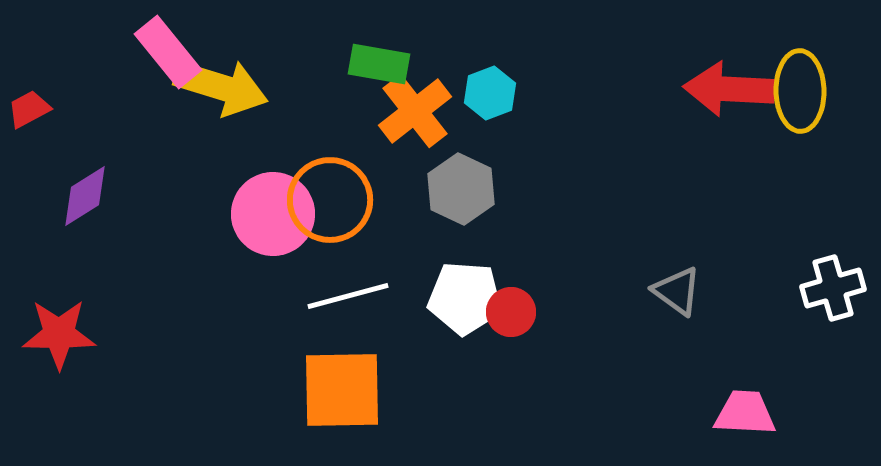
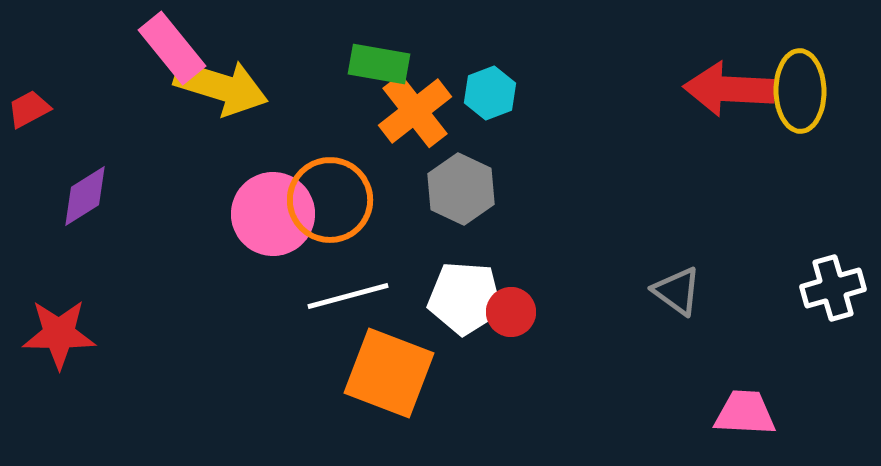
pink rectangle: moved 4 px right, 4 px up
orange square: moved 47 px right, 17 px up; rotated 22 degrees clockwise
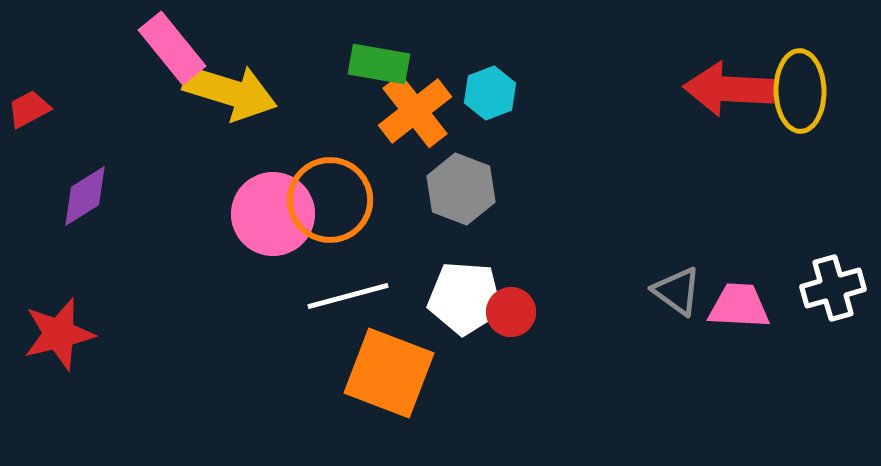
yellow arrow: moved 9 px right, 5 px down
gray hexagon: rotated 4 degrees counterclockwise
red star: rotated 14 degrees counterclockwise
pink trapezoid: moved 6 px left, 107 px up
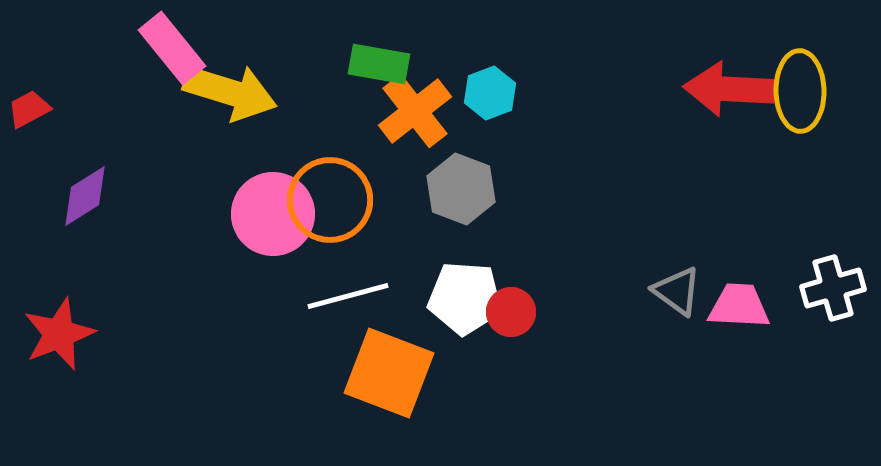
red star: rotated 8 degrees counterclockwise
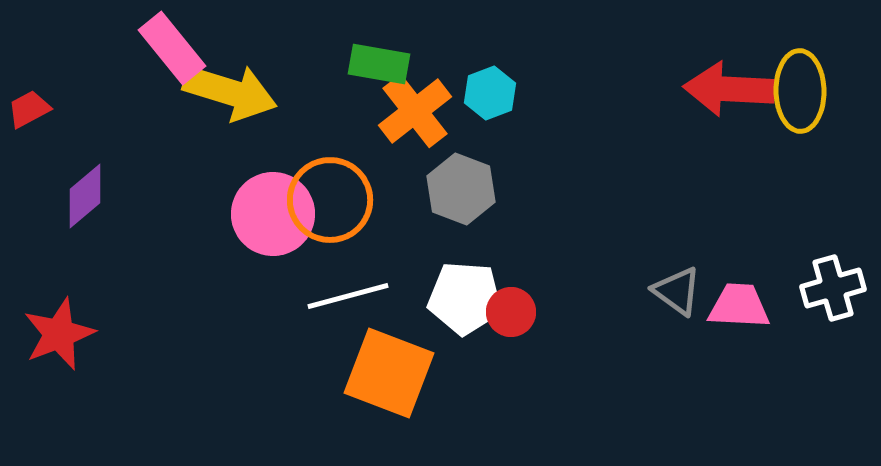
purple diamond: rotated 8 degrees counterclockwise
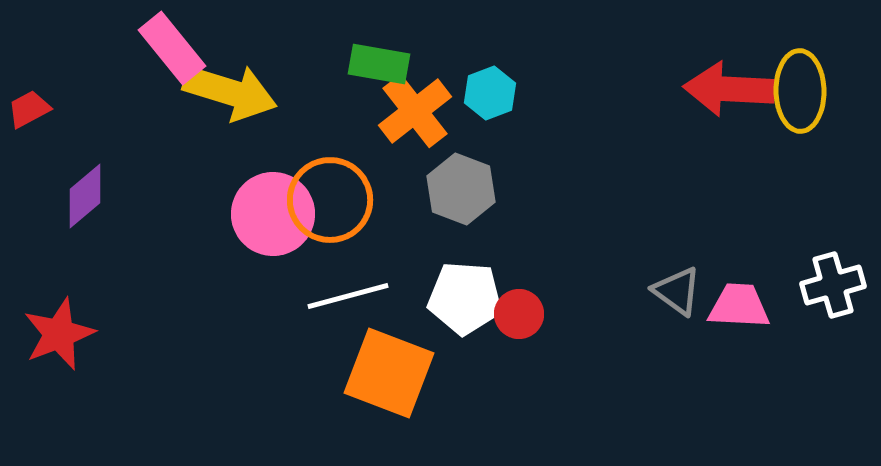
white cross: moved 3 px up
red circle: moved 8 px right, 2 px down
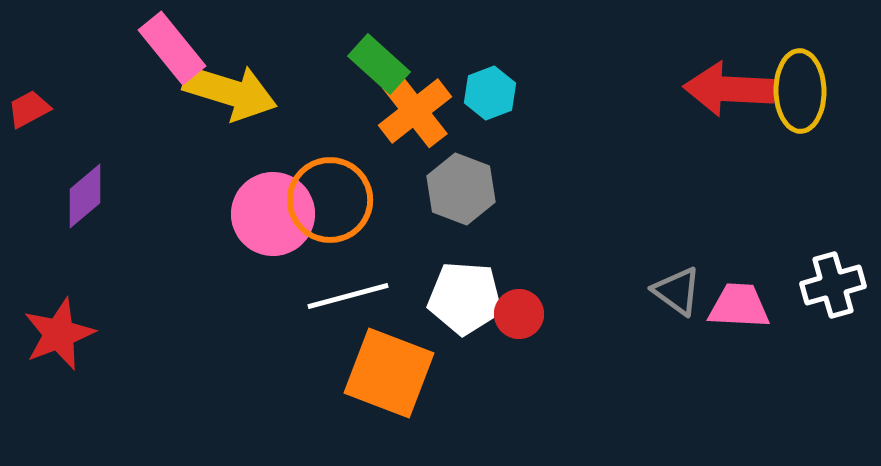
green rectangle: rotated 32 degrees clockwise
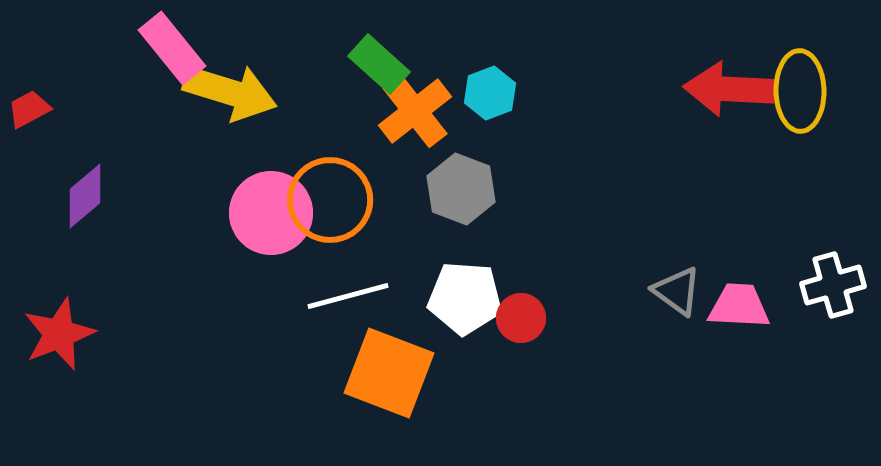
pink circle: moved 2 px left, 1 px up
red circle: moved 2 px right, 4 px down
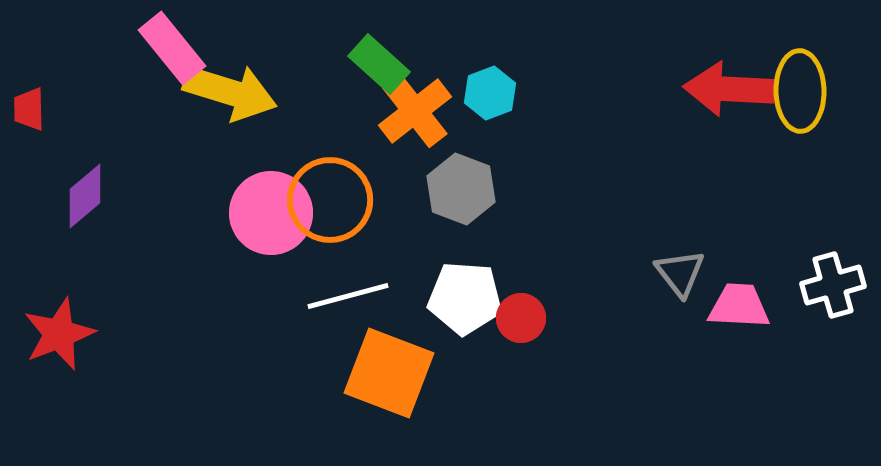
red trapezoid: rotated 63 degrees counterclockwise
gray triangle: moved 3 px right, 18 px up; rotated 16 degrees clockwise
